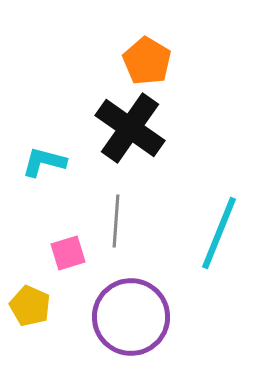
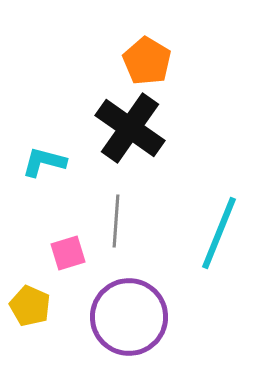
purple circle: moved 2 px left
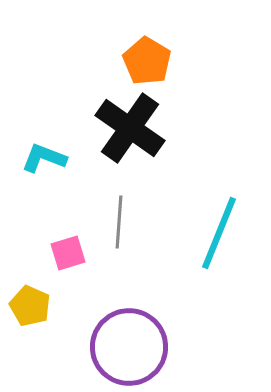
cyan L-shape: moved 4 px up; rotated 6 degrees clockwise
gray line: moved 3 px right, 1 px down
purple circle: moved 30 px down
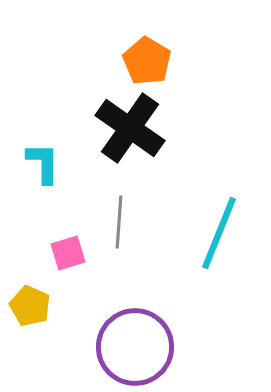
cyan L-shape: moved 1 px left, 5 px down; rotated 69 degrees clockwise
purple circle: moved 6 px right
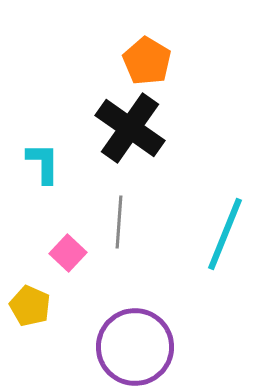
cyan line: moved 6 px right, 1 px down
pink square: rotated 30 degrees counterclockwise
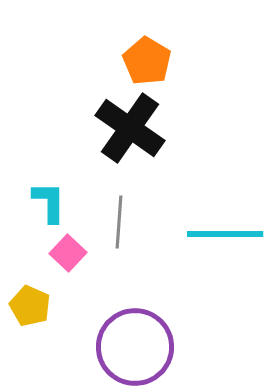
cyan L-shape: moved 6 px right, 39 px down
cyan line: rotated 68 degrees clockwise
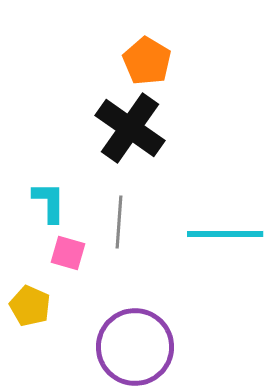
pink square: rotated 27 degrees counterclockwise
